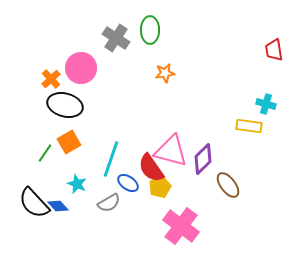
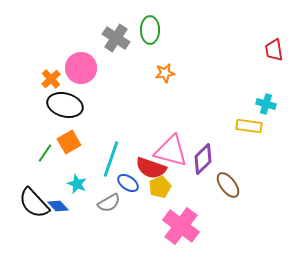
red semicircle: rotated 36 degrees counterclockwise
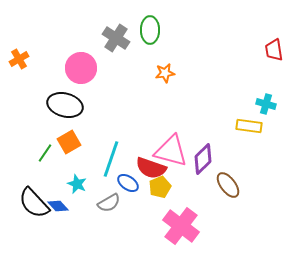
orange cross: moved 32 px left, 20 px up; rotated 12 degrees clockwise
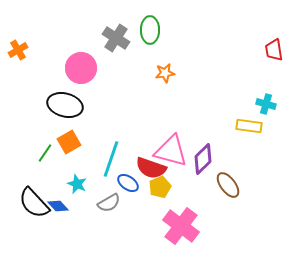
orange cross: moved 1 px left, 9 px up
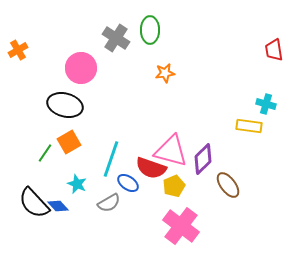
yellow pentagon: moved 14 px right, 1 px up
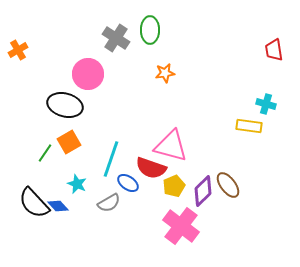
pink circle: moved 7 px right, 6 px down
pink triangle: moved 5 px up
purple diamond: moved 32 px down
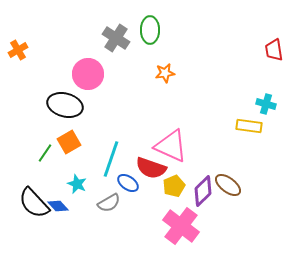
pink triangle: rotated 9 degrees clockwise
brown ellipse: rotated 16 degrees counterclockwise
